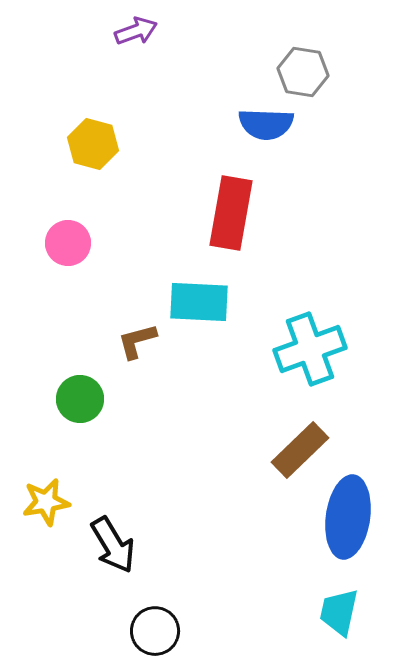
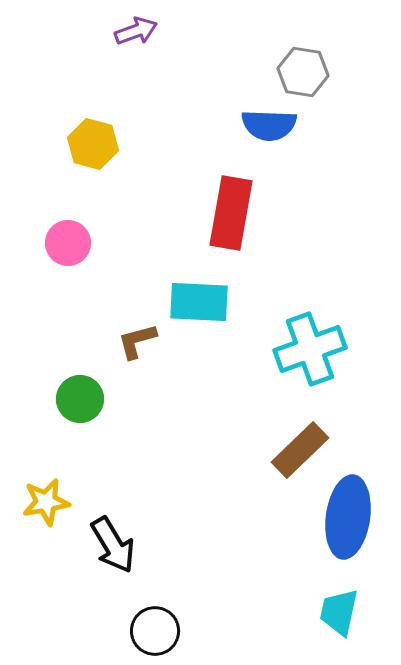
blue semicircle: moved 3 px right, 1 px down
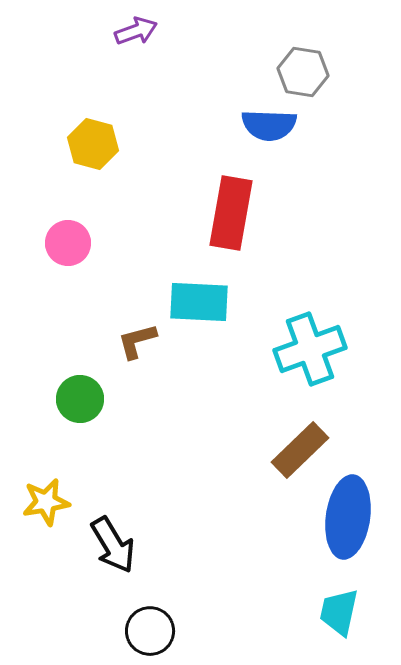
black circle: moved 5 px left
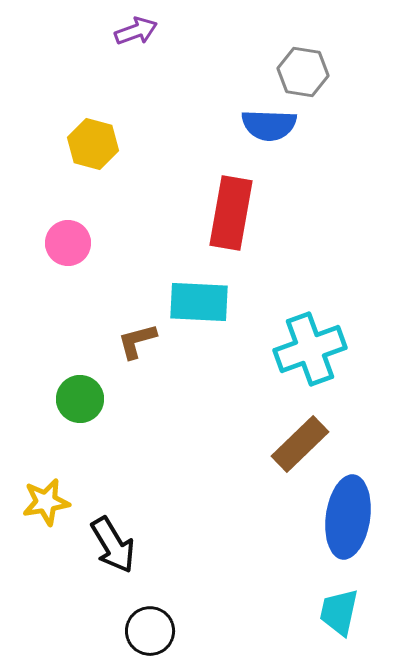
brown rectangle: moved 6 px up
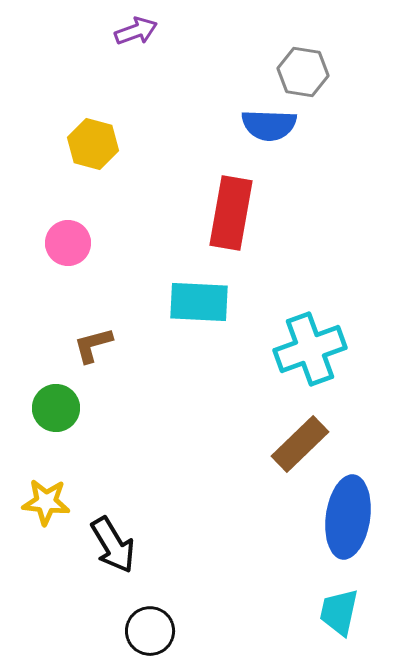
brown L-shape: moved 44 px left, 4 px down
green circle: moved 24 px left, 9 px down
yellow star: rotated 15 degrees clockwise
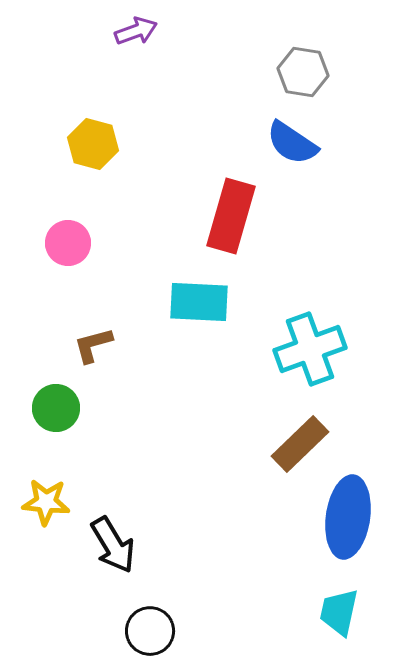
blue semicircle: moved 23 px right, 18 px down; rotated 32 degrees clockwise
red rectangle: moved 3 px down; rotated 6 degrees clockwise
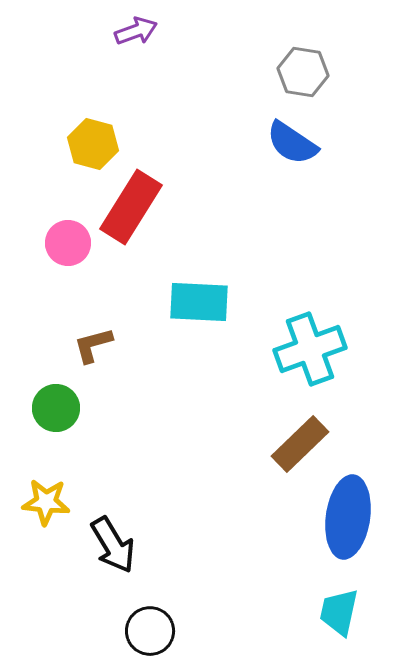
red rectangle: moved 100 px left, 9 px up; rotated 16 degrees clockwise
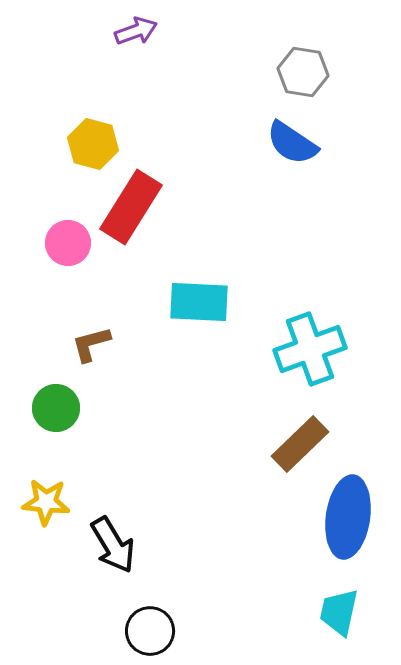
brown L-shape: moved 2 px left, 1 px up
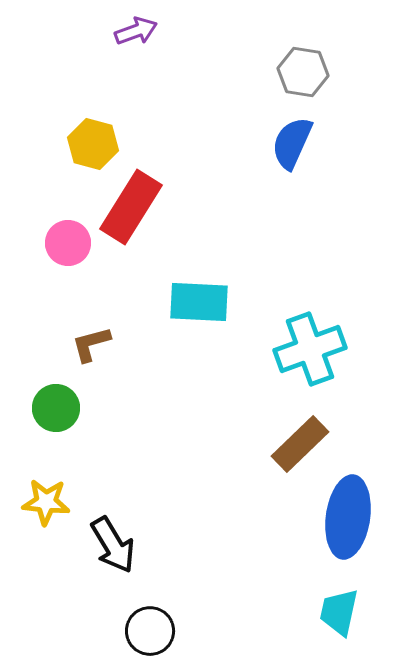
blue semicircle: rotated 80 degrees clockwise
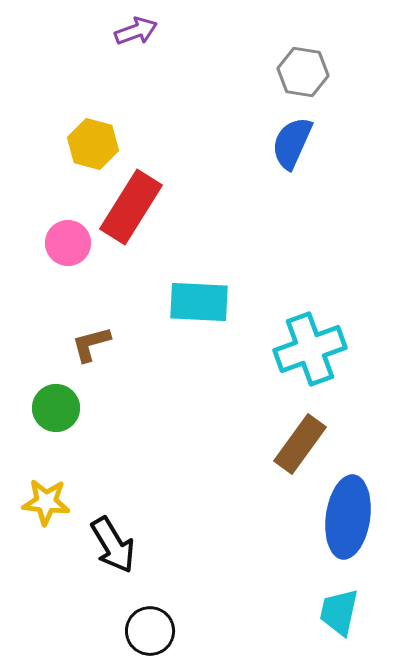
brown rectangle: rotated 10 degrees counterclockwise
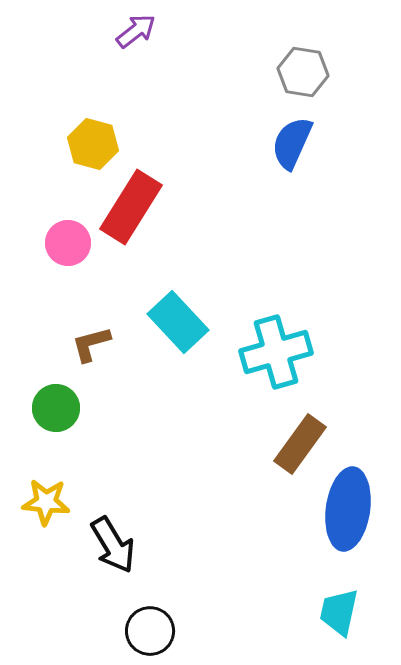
purple arrow: rotated 18 degrees counterclockwise
cyan rectangle: moved 21 px left, 20 px down; rotated 44 degrees clockwise
cyan cross: moved 34 px left, 3 px down; rotated 4 degrees clockwise
blue ellipse: moved 8 px up
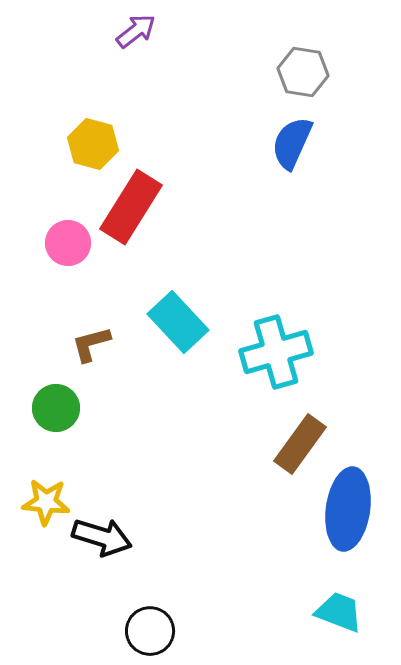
black arrow: moved 11 px left, 8 px up; rotated 42 degrees counterclockwise
cyan trapezoid: rotated 99 degrees clockwise
